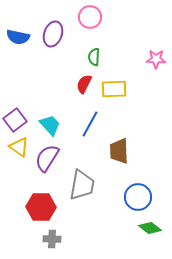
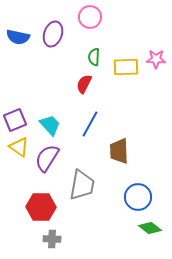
yellow rectangle: moved 12 px right, 22 px up
purple square: rotated 15 degrees clockwise
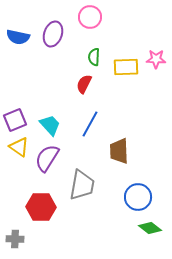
gray cross: moved 37 px left
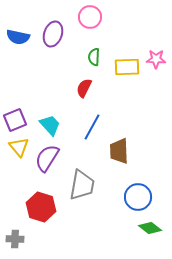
yellow rectangle: moved 1 px right
red semicircle: moved 4 px down
blue line: moved 2 px right, 3 px down
yellow triangle: rotated 15 degrees clockwise
red hexagon: rotated 16 degrees clockwise
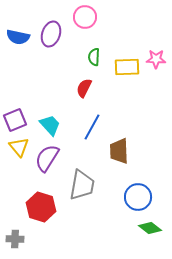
pink circle: moved 5 px left
purple ellipse: moved 2 px left
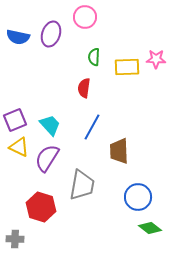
red semicircle: rotated 18 degrees counterclockwise
yellow triangle: rotated 25 degrees counterclockwise
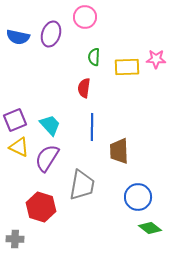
blue line: rotated 28 degrees counterclockwise
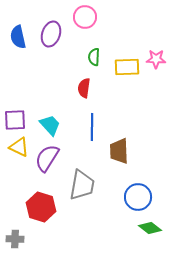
blue semicircle: rotated 65 degrees clockwise
purple square: rotated 20 degrees clockwise
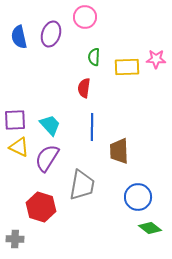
blue semicircle: moved 1 px right
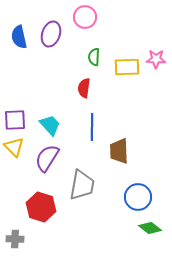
yellow triangle: moved 5 px left; rotated 20 degrees clockwise
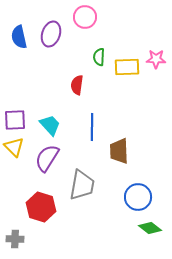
green semicircle: moved 5 px right
red semicircle: moved 7 px left, 3 px up
